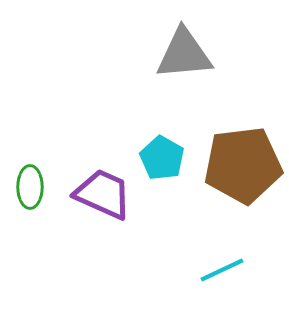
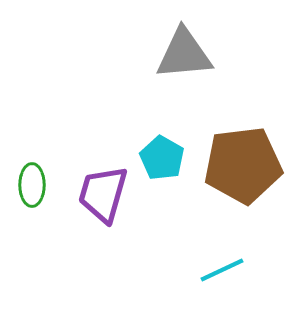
green ellipse: moved 2 px right, 2 px up
purple trapezoid: rotated 98 degrees counterclockwise
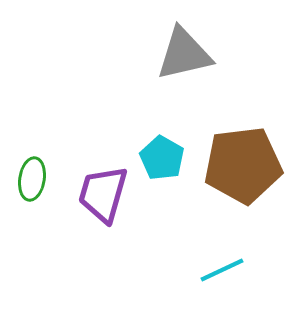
gray triangle: rotated 8 degrees counterclockwise
green ellipse: moved 6 px up; rotated 9 degrees clockwise
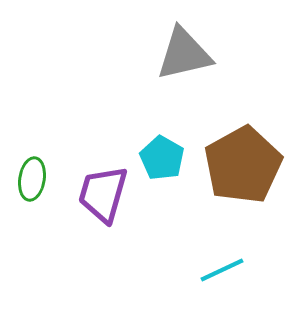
brown pentagon: rotated 22 degrees counterclockwise
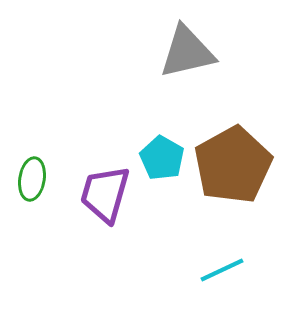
gray triangle: moved 3 px right, 2 px up
brown pentagon: moved 10 px left
purple trapezoid: moved 2 px right
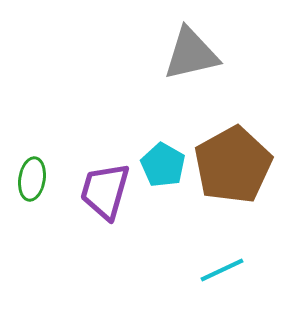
gray triangle: moved 4 px right, 2 px down
cyan pentagon: moved 1 px right, 7 px down
purple trapezoid: moved 3 px up
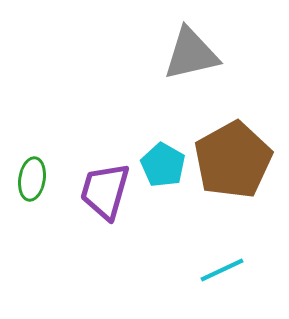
brown pentagon: moved 5 px up
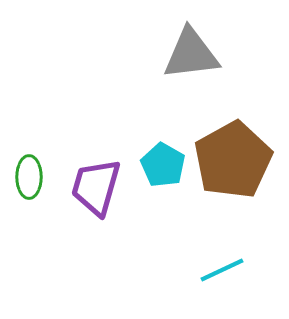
gray triangle: rotated 6 degrees clockwise
green ellipse: moved 3 px left, 2 px up; rotated 9 degrees counterclockwise
purple trapezoid: moved 9 px left, 4 px up
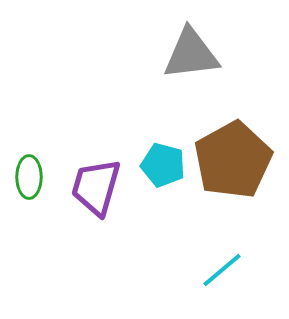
cyan pentagon: rotated 15 degrees counterclockwise
cyan line: rotated 15 degrees counterclockwise
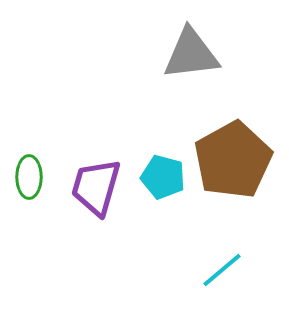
cyan pentagon: moved 12 px down
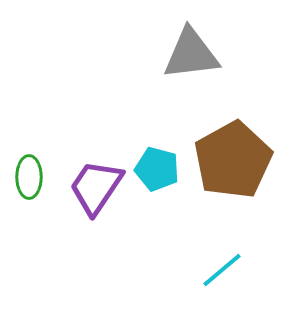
cyan pentagon: moved 6 px left, 8 px up
purple trapezoid: rotated 18 degrees clockwise
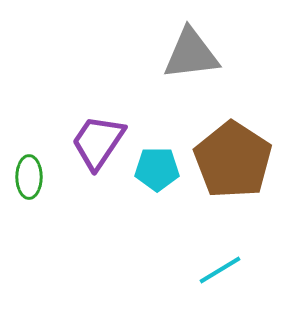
brown pentagon: rotated 10 degrees counterclockwise
cyan pentagon: rotated 15 degrees counterclockwise
purple trapezoid: moved 2 px right, 45 px up
cyan line: moved 2 px left; rotated 9 degrees clockwise
